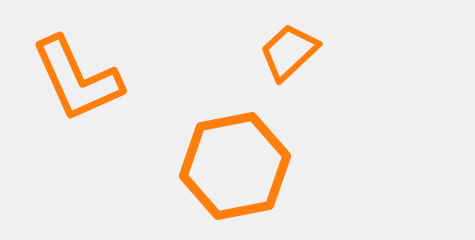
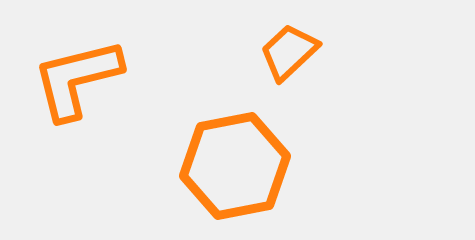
orange L-shape: rotated 100 degrees clockwise
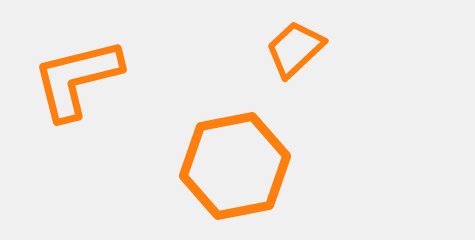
orange trapezoid: moved 6 px right, 3 px up
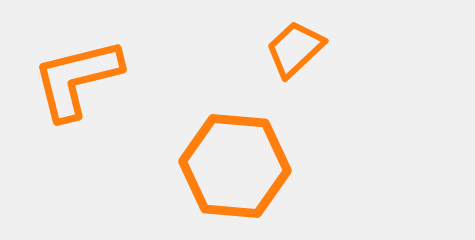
orange hexagon: rotated 16 degrees clockwise
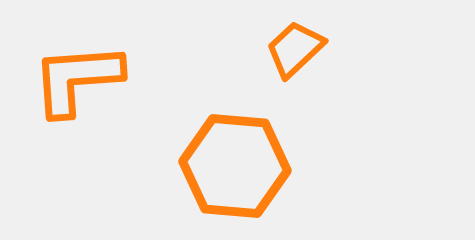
orange L-shape: rotated 10 degrees clockwise
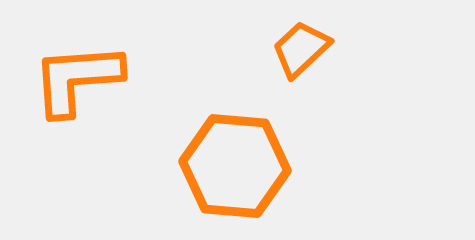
orange trapezoid: moved 6 px right
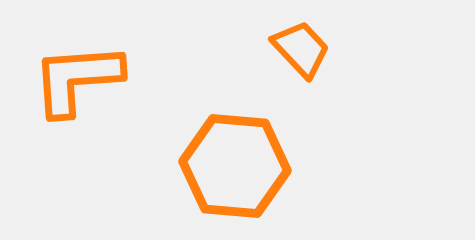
orange trapezoid: rotated 90 degrees clockwise
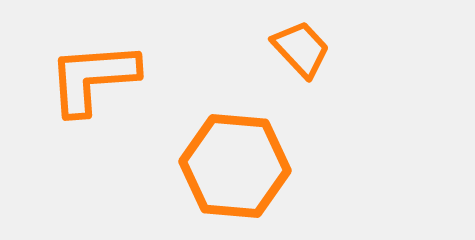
orange L-shape: moved 16 px right, 1 px up
